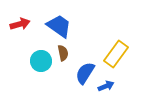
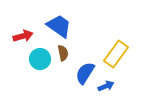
red arrow: moved 3 px right, 12 px down
cyan circle: moved 1 px left, 2 px up
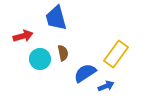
blue trapezoid: moved 3 px left, 8 px up; rotated 140 degrees counterclockwise
blue semicircle: rotated 25 degrees clockwise
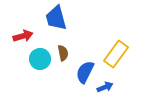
blue semicircle: moved 1 px up; rotated 30 degrees counterclockwise
blue arrow: moved 1 px left, 1 px down
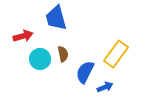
brown semicircle: moved 1 px down
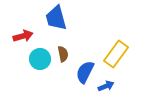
blue arrow: moved 1 px right, 1 px up
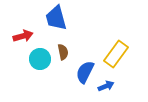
brown semicircle: moved 2 px up
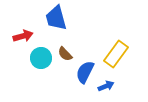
brown semicircle: moved 2 px right, 2 px down; rotated 147 degrees clockwise
cyan circle: moved 1 px right, 1 px up
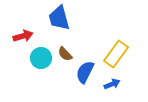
blue trapezoid: moved 3 px right
blue arrow: moved 6 px right, 2 px up
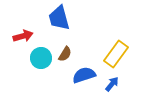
brown semicircle: rotated 105 degrees counterclockwise
blue semicircle: moved 1 px left, 3 px down; rotated 45 degrees clockwise
blue arrow: rotated 28 degrees counterclockwise
